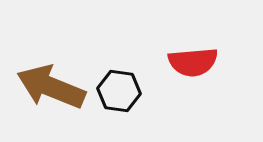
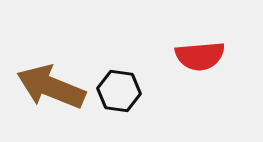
red semicircle: moved 7 px right, 6 px up
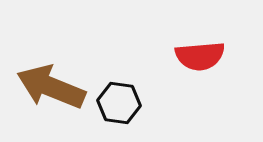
black hexagon: moved 12 px down
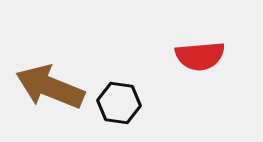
brown arrow: moved 1 px left
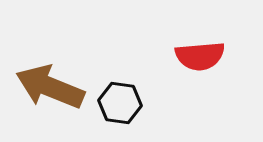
black hexagon: moved 1 px right
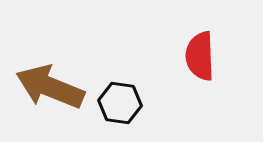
red semicircle: rotated 93 degrees clockwise
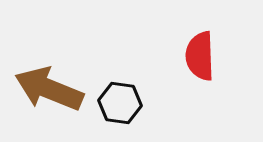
brown arrow: moved 1 px left, 2 px down
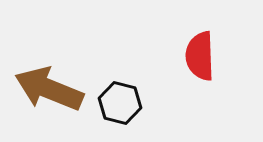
black hexagon: rotated 6 degrees clockwise
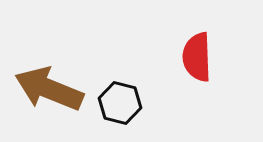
red semicircle: moved 3 px left, 1 px down
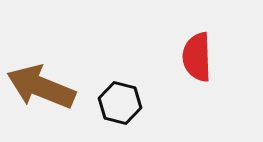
brown arrow: moved 8 px left, 2 px up
